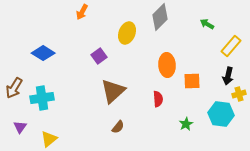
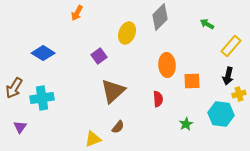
orange arrow: moved 5 px left, 1 px down
yellow triangle: moved 44 px right; rotated 18 degrees clockwise
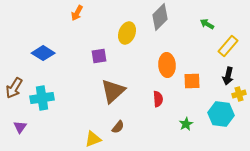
yellow rectangle: moved 3 px left
purple square: rotated 28 degrees clockwise
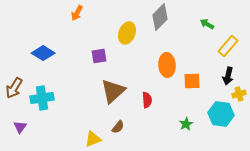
red semicircle: moved 11 px left, 1 px down
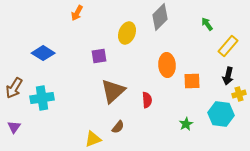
green arrow: rotated 24 degrees clockwise
purple triangle: moved 6 px left
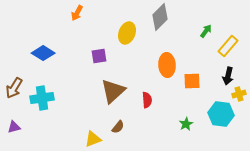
green arrow: moved 1 px left, 7 px down; rotated 72 degrees clockwise
purple triangle: rotated 40 degrees clockwise
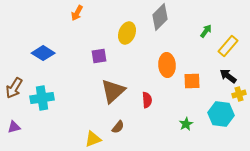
black arrow: rotated 114 degrees clockwise
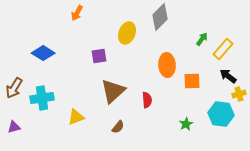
green arrow: moved 4 px left, 8 px down
yellow rectangle: moved 5 px left, 3 px down
yellow triangle: moved 17 px left, 22 px up
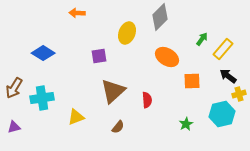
orange arrow: rotated 63 degrees clockwise
orange ellipse: moved 8 px up; rotated 55 degrees counterclockwise
cyan hexagon: moved 1 px right; rotated 20 degrees counterclockwise
